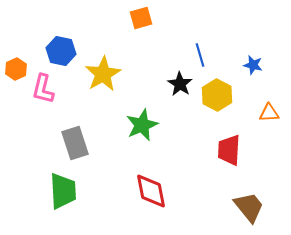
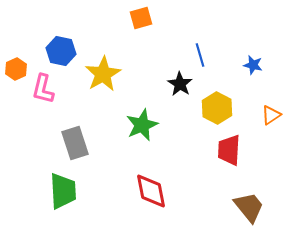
yellow hexagon: moved 13 px down
orange triangle: moved 2 px right, 2 px down; rotated 30 degrees counterclockwise
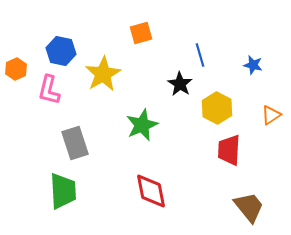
orange square: moved 15 px down
pink L-shape: moved 6 px right, 1 px down
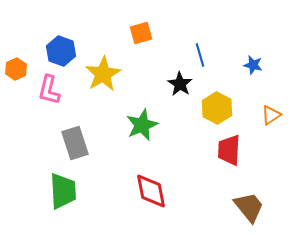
blue hexagon: rotated 8 degrees clockwise
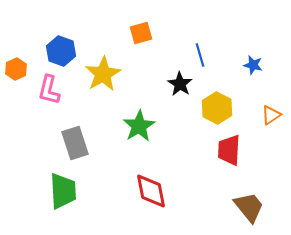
green star: moved 3 px left, 1 px down; rotated 8 degrees counterclockwise
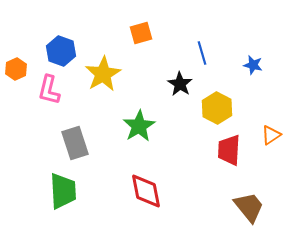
blue line: moved 2 px right, 2 px up
orange triangle: moved 20 px down
red diamond: moved 5 px left
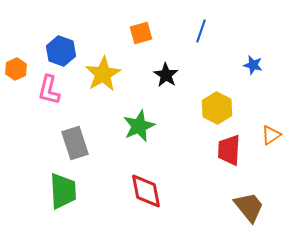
blue line: moved 1 px left, 22 px up; rotated 35 degrees clockwise
black star: moved 14 px left, 9 px up
green star: rotated 8 degrees clockwise
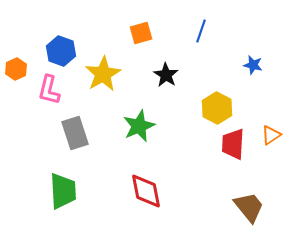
gray rectangle: moved 10 px up
red trapezoid: moved 4 px right, 6 px up
